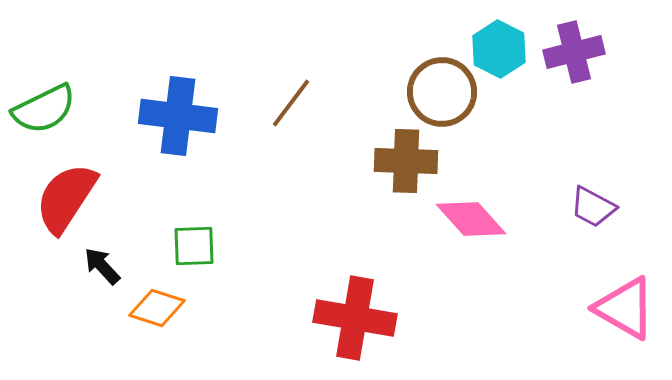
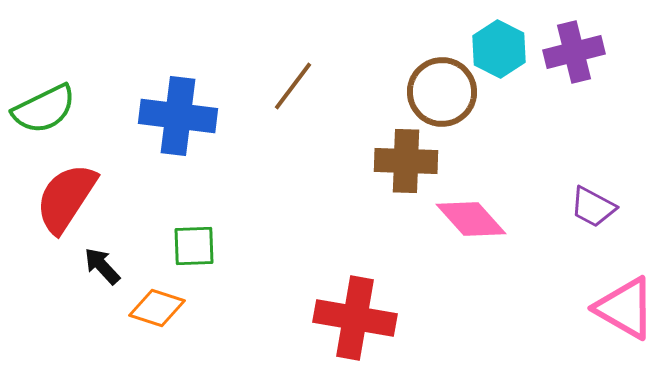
brown line: moved 2 px right, 17 px up
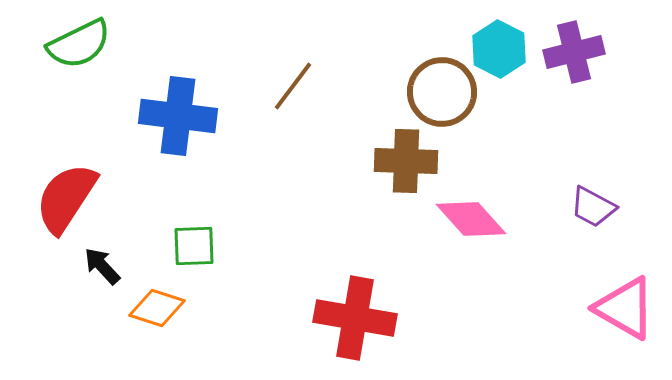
green semicircle: moved 35 px right, 65 px up
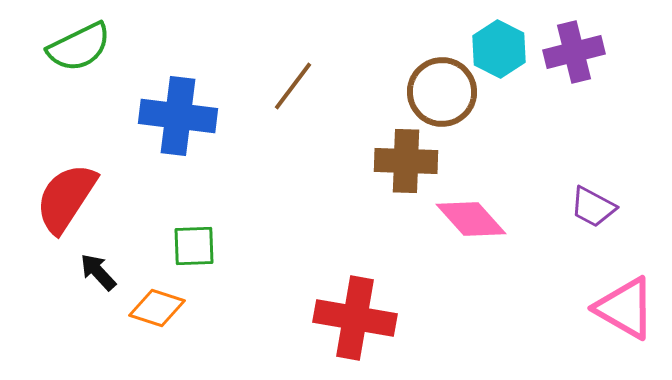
green semicircle: moved 3 px down
black arrow: moved 4 px left, 6 px down
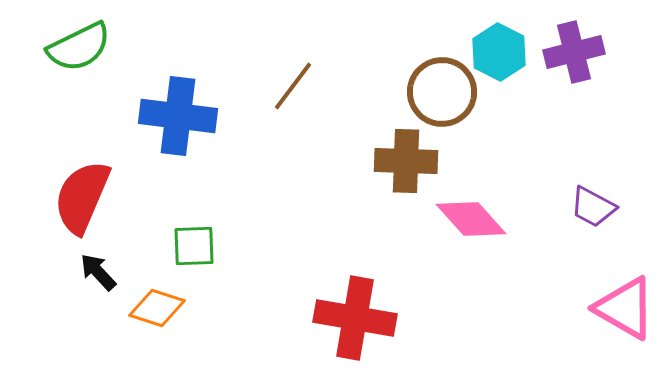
cyan hexagon: moved 3 px down
red semicircle: moved 16 px right, 1 px up; rotated 10 degrees counterclockwise
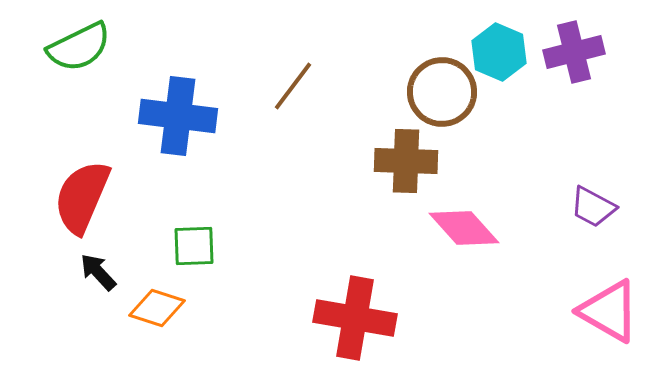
cyan hexagon: rotated 4 degrees counterclockwise
pink diamond: moved 7 px left, 9 px down
pink triangle: moved 16 px left, 3 px down
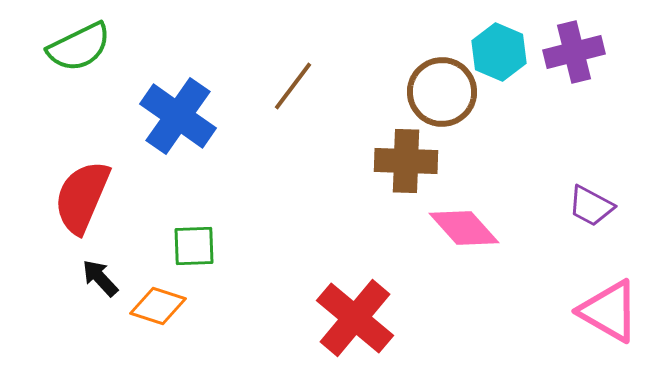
blue cross: rotated 28 degrees clockwise
purple trapezoid: moved 2 px left, 1 px up
black arrow: moved 2 px right, 6 px down
orange diamond: moved 1 px right, 2 px up
red cross: rotated 30 degrees clockwise
